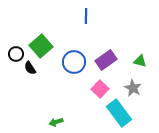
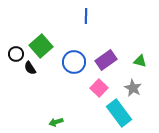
pink square: moved 1 px left, 1 px up
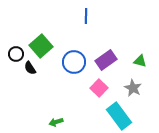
cyan rectangle: moved 3 px down
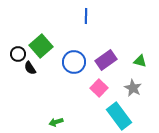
black circle: moved 2 px right
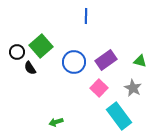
black circle: moved 1 px left, 2 px up
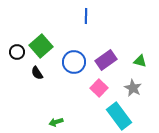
black semicircle: moved 7 px right, 5 px down
